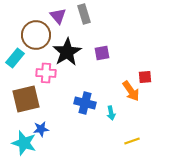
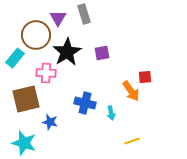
purple triangle: moved 2 px down; rotated 12 degrees clockwise
blue star: moved 9 px right, 7 px up; rotated 21 degrees clockwise
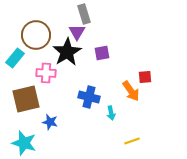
purple triangle: moved 19 px right, 14 px down
blue cross: moved 4 px right, 6 px up
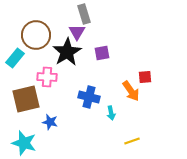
pink cross: moved 1 px right, 4 px down
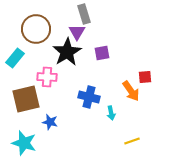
brown circle: moved 6 px up
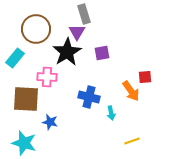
brown square: rotated 16 degrees clockwise
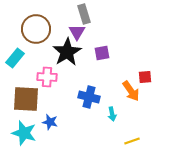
cyan arrow: moved 1 px right, 1 px down
cyan star: moved 10 px up
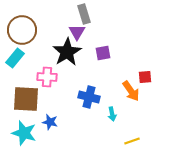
brown circle: moved 14 px left, 1 px down
purple square: moved 1 px right
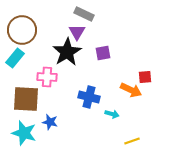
gray rectangle: rotated 48 degrees counterclockwise
orange arrow: moved 1 px up; rotated 30 degrees counterclockwise
cyan arrow: rotated 64 degrees counterclockwise
